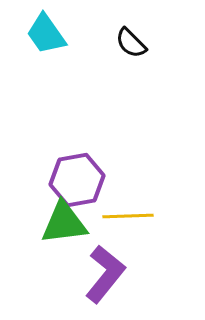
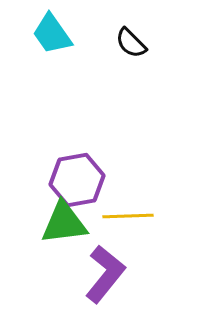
cyan trapezoid: moved 6 px right
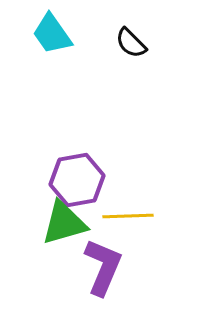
green triangle: rotated 9 degrees counterclockwise
purple L-shape: moved 2 px left, 7 px up; rotated 16 degrees counterclockwise
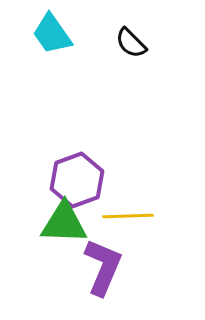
purple hexagon: rotated 10 degrees counterclockwise
green triangle: rotated 18 degrees clockwise
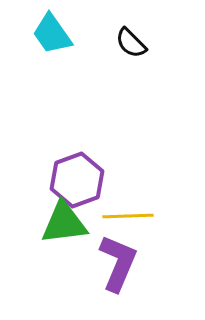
green triangle: rotated 9 degrees counterclockwise
purple L-shape: moved 15 px right, 4 px up
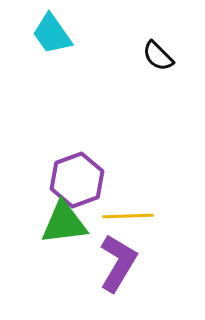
black semicircle: moved 27 px right, 13 px down
purple L-shape: rotated 8 degrees clockwise
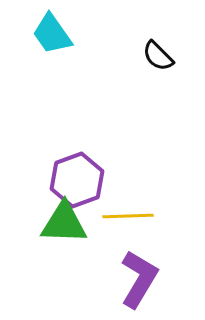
green triangle: rotated 9 degrees clockwise
purple L-shape: moved 21 px right, 16 px down
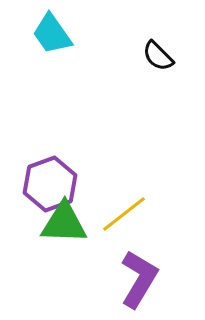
purple hexagon: moved 27 px left, 4 px down
yellow line: moved 4 px left, 2 px up; rotated 36 degrees counterclockwise
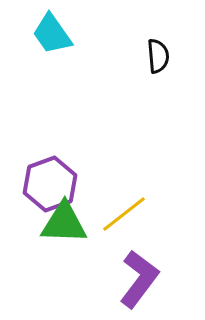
black semicircle: rotated 140 degrees counterclockwise
purple L-shape: rotated 6 degrees clockwise
